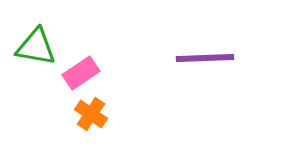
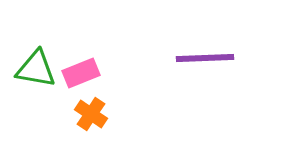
green triangle: moved 22 px down
pink rectangle: rotated 12 degrees clockwise
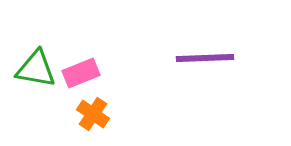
orange cross: moved 2 px right
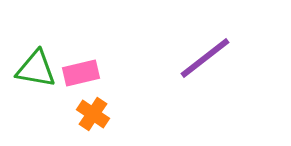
purple line: rotated 36 degrees counterclockwise
pink rectangle: rotated 9 degrees clockwise
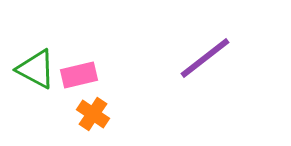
green triangle: rotated 18 degrees clockwise
pink rectangle: moved 2 px left, 2 px down
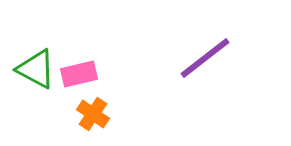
pink rectangle: moved 1 px up
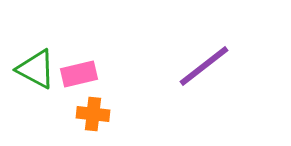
purple line: moved 1 px left, 8 px down
orange cross: rotated 28 degrees counterclockwise
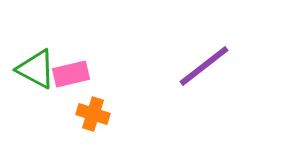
pink rectangle: moved 8 px left
orange cross: rotated 12 degrees clockwise
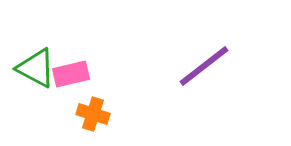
green triangle: moved 1 px up
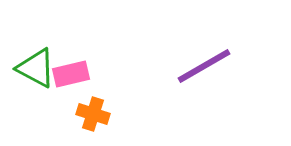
purple line: rotated 8 degrees clockwise
